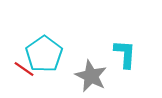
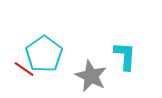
cyan L-shape: moved 2 px down
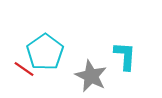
cyan pentagon: moved 1 px right, 2 px up
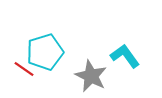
cyan pentagon: rotated 18 degrees clockwise
cyan L-shape: rotated 40 degrees counterclockwise
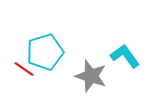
gray star: rotated 8 degrees counterclockwise
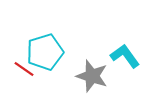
gray star: moved 1 px right
